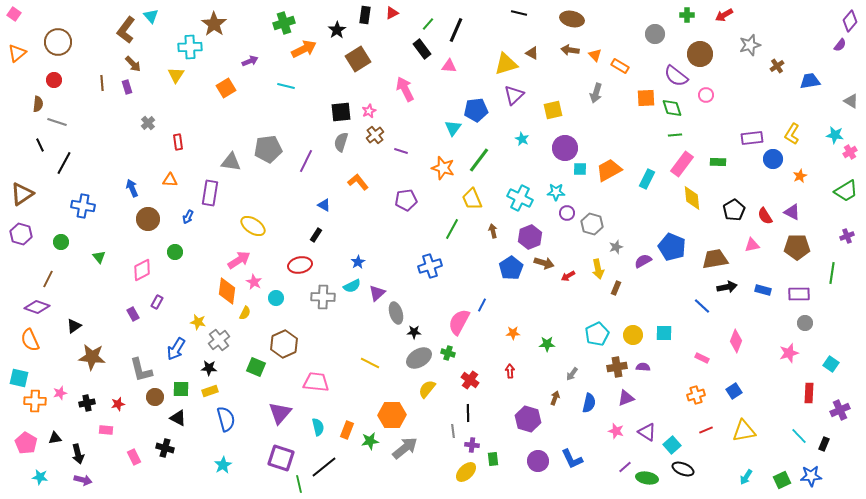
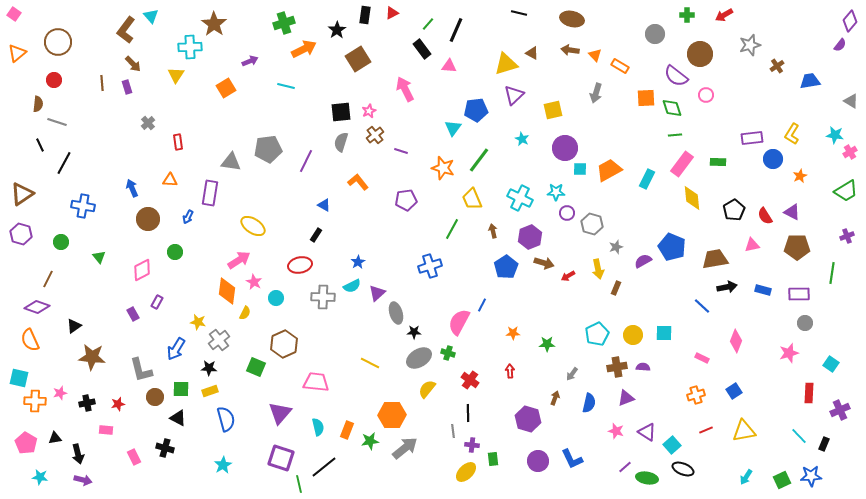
blue pentagon at (511, 268): moved 5 px left, 1 px up
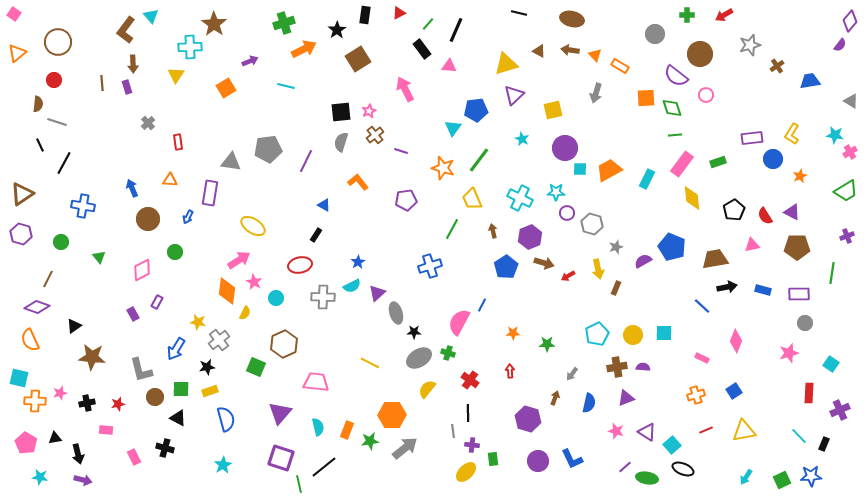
red triangle at (392, 13): moved 7 px right
brown triangle at (532, 53): moved 7 px right, 2 px up
brown arrow at (133, 64): rotated 42 degrees clockwise
green rectangle at (718, 162): rotated 21 degrees counterclockwise
black star at (209, 368): moved 2 px left, 1 px up; rotated 14 degrees counterclockwise
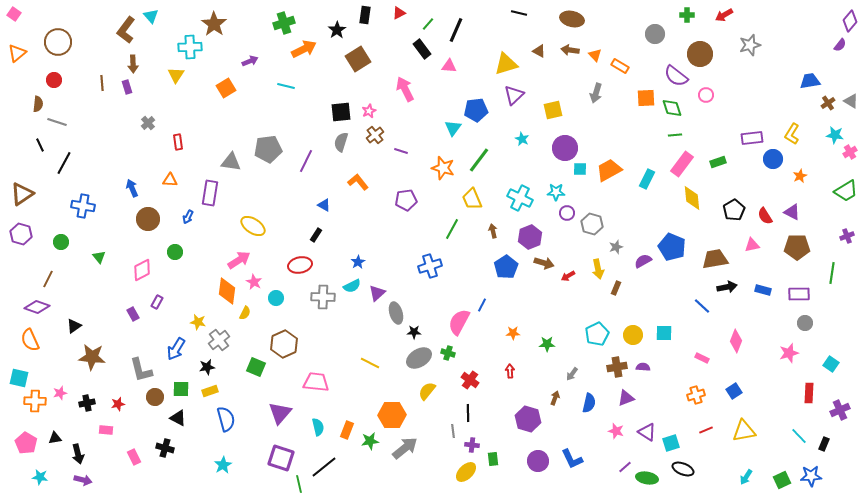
brown cross at (777, 66): moved 51 px right, 37 px down
yellow semicircle at (427, 389): moved 2 px down
cyan square at (672, 445): moved 1 px left, 2 px up; rotated 24 degrees clockwise
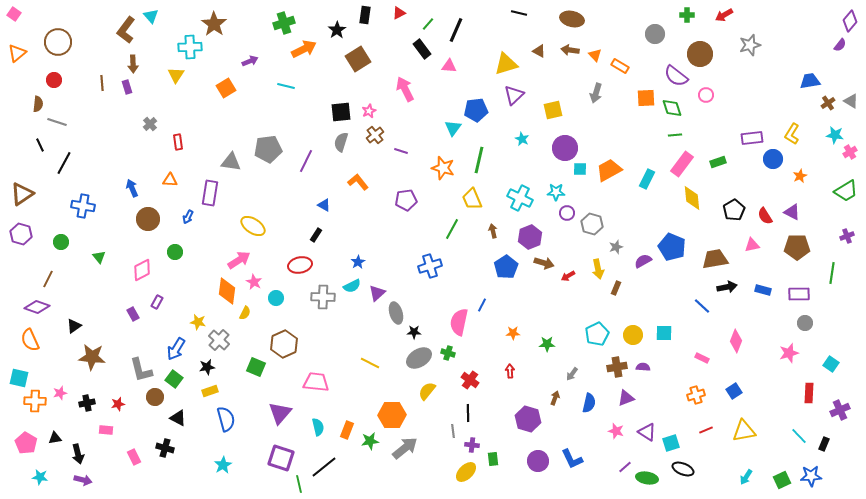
gray cross at (148, 123): moved 2 px right, 1 px down
green line at (479, 160): rotated 24 degrees counterclockwise
pink semicircle at (459, 322): rotated 16 degrees counterclockwise
gray cross at (219, 340): rotated 10 degrees counterclockwise
green square at (181, 389): moved 7 px left, 10 px up; rotated 36 degrees clockwise
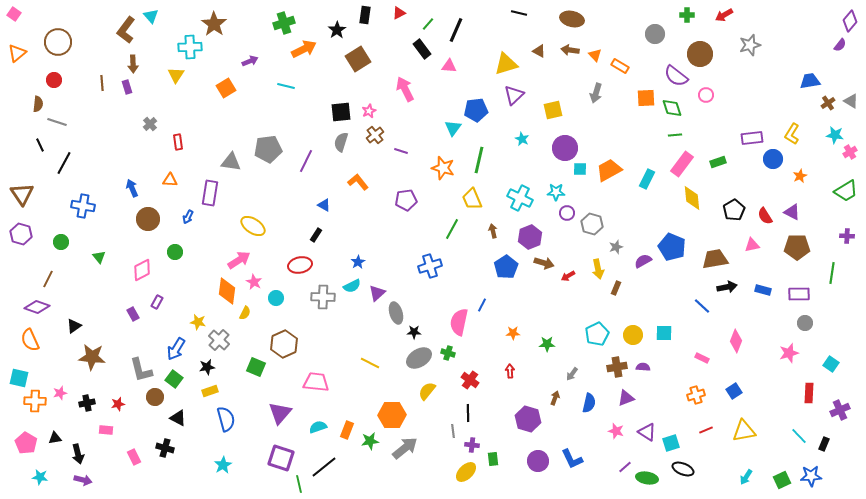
brown triangle at (22, 194): rotated 30 degrees counterclockwise
purple cross at (847, 236): rotated 24 degrees clockwise
cyan semicircle at (318, 427): rotated 96 degrees counterclockwise
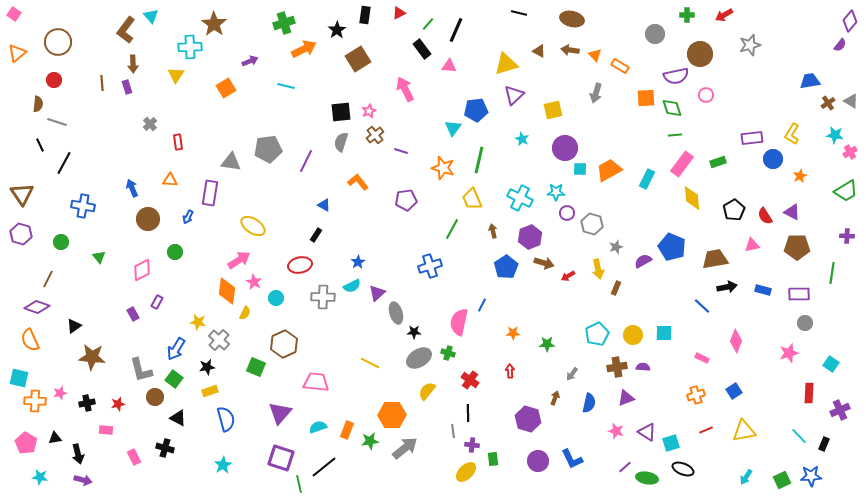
purple semicircle at (676, 76): rotated 50 degrees counterclockwise
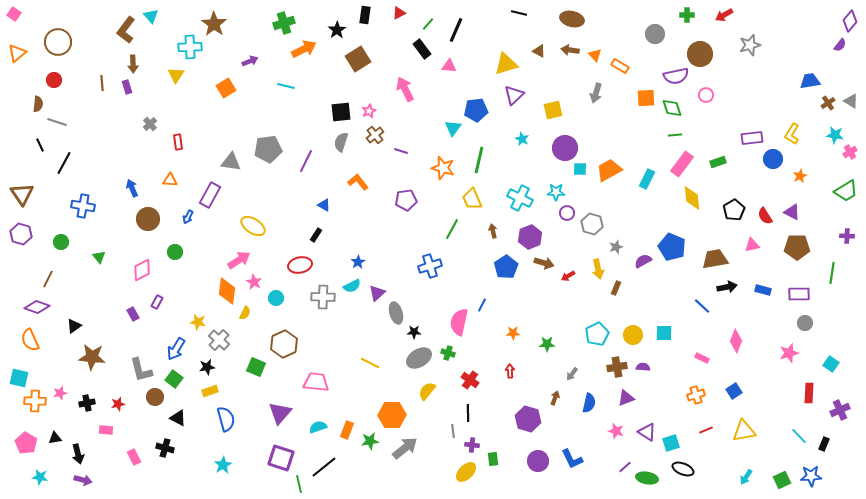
purple rectangle at (210, 193): moved 2 px down; rotated 20 degrees clockwise
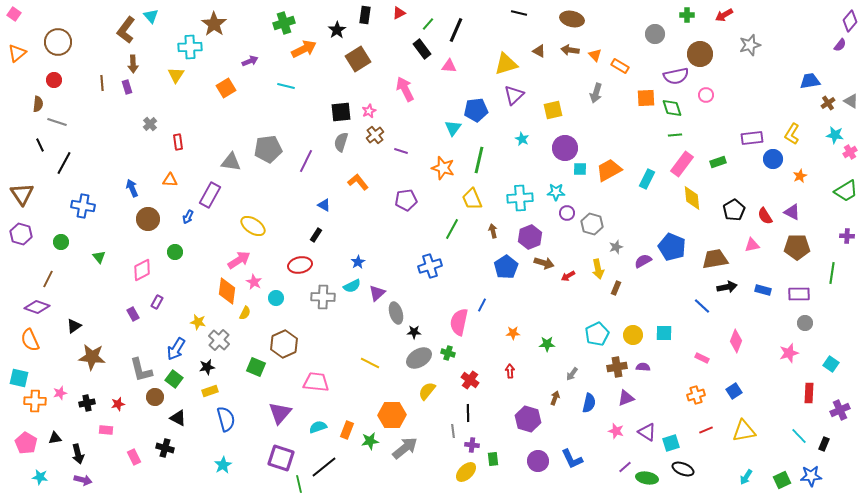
cyan cross at (520, 198): rotated 30 degrees counterclockwise
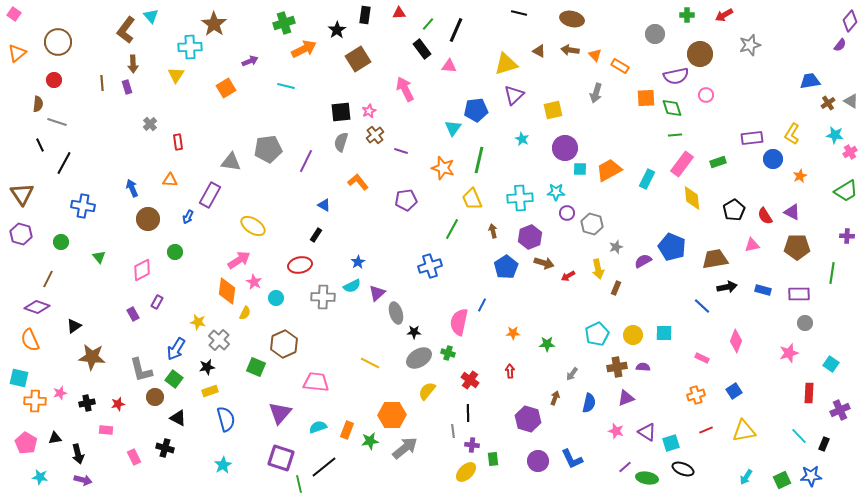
red triangle at (399, 13): rotated 24 degrees clockwise
